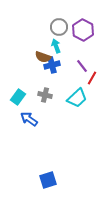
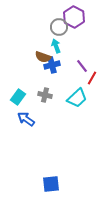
purple hexagon: moved 9 px left, 13 px up
blue arrow: moved 3 px left
blue square: moved 3 px right, 4 px down; rotated 12 degrees clockwise
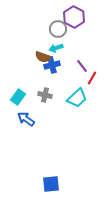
gray circle: moved 1 px left, 2 px down
cyan arrow: moved 2 px down; rotated 88 degrees counterclockwise
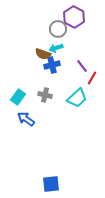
brown semicircle: moved 3 px up
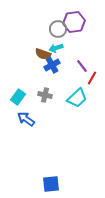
purple hexagon: moved 5 px down; rotated 25 degrees clockwise
blue cross: rotated 14 degrees counterclockwise
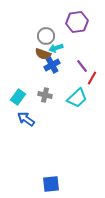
purple hexagon: moved 3 px right
gray circle: moved 12 px left, 7 px down
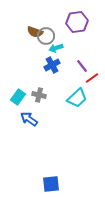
brown semicircle: moved 8 px left, 22 px up
red line: rotated 24 degrees clockwise
gray cross: moved 6 px left
blue arrow: moved 3 px right
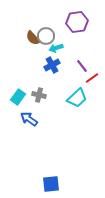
brown semicircle: moved 2 px left, 6 px down; rotated 28 degrees clockwise
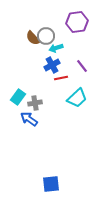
red line: moved 31 px left; rotated 24 degrees clockwise
gray cross: moved 4 px left, 8 px down; rotated 24 degrees counterclockwise
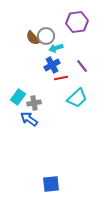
gray cross: moved 1 px left
